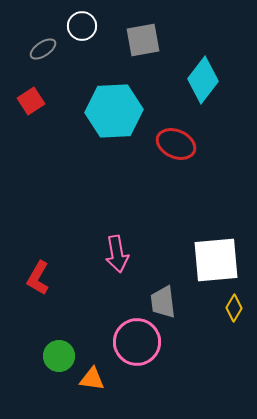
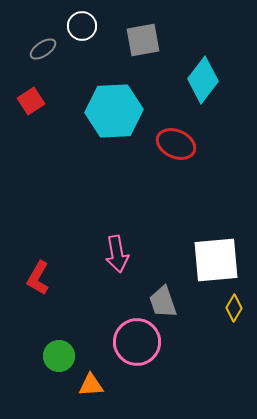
gray trapezoid: rotated 12 degrees counterclockwise
orange triangle: moved 1 px left, 6 px down; rotated 12 degrees counterclockwise
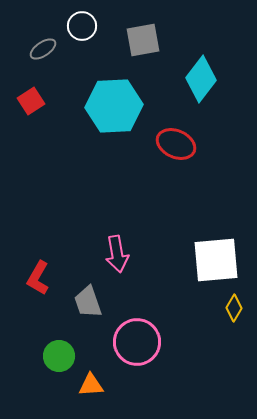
cyan diamond: moved 2 px left, 1 px up
cyan hexagon: moved 5 px up
gray trapezoid: moved 75 px left
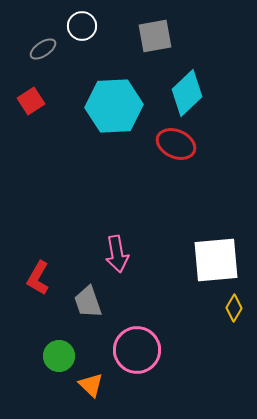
gray square: moved 12 px right, 4 px up
cyan diamond: moved 14 px left, 14 px down; rotated 9 degrees clockwise
pink circle: moved 8 px down
orange triangle: rotated 48 degrees clockwise
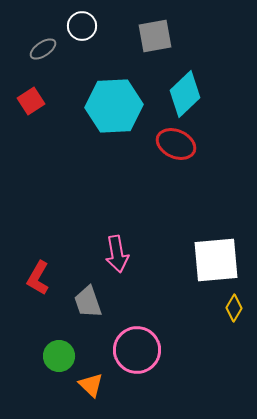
cyan diamond: moved 2 px left, 1 px down
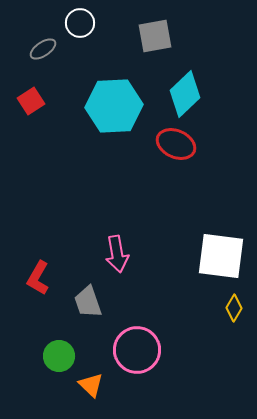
white circle: moved 2 px left, 3 px up
white square: moved 5 px right, 4 px up; rotated 12 degrees clockwise
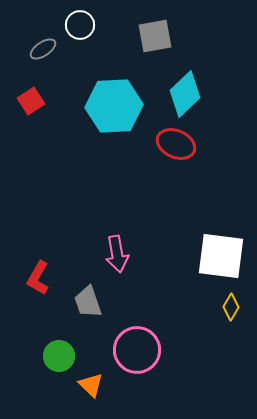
white circle: moved 2 px down
yellow diamond: moved 3 px left, 1 px up
